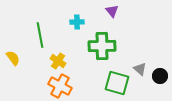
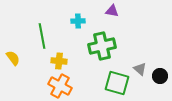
purple triangle: rotated 40 degrees counterclockwise
cyan cross: moved 1 px right, 1 px up
green line: moved 2 px right, 1 px down
green cross: rotated 12 degrees counterclockwise
yellow cross: moved 1 px right; rotated 28 degrees counterclockwise
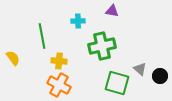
orange cross: moved 1 px left, 1 px up
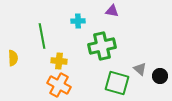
yellow semicircle: rotated 35 degrees clockwise
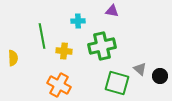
yellow cross: moved 5 px right, 10 px up
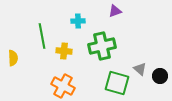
purple triangle: moved 3 px right; rotated 32 degrees counterclockwise
orange cross: moved 4 px right, 1 px down
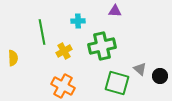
purple triangle: rotated 24 degrees clockwise
green line: moved 4 px up
yellow cross: rotated 35 degrees counterclockwise
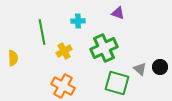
purple triangle: moved 3 px right, 2 px down; rotated 16 degrees clockwise
green cross: moved 2 px right, 2 px down; rotated 12 degrees counterclockwise
black circle: moved 9 px up
